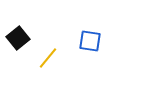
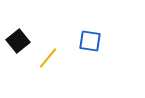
black square: moved 3 px down
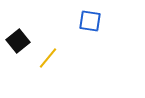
blue square: moved 20 px up
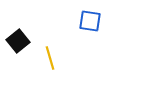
yellow line: moved 2 px right; rotated 55 degrees counterclockwise
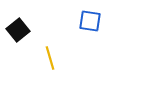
black square: moved 11 px up
